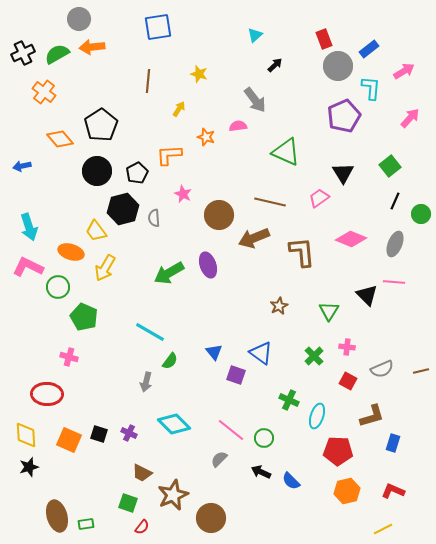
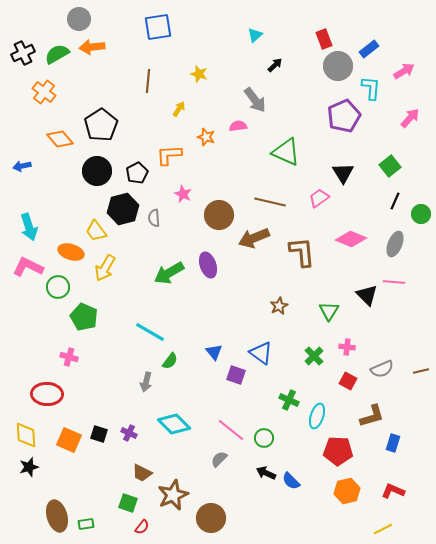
black arrow at (261, 472): moved 5 px right, 1 px down
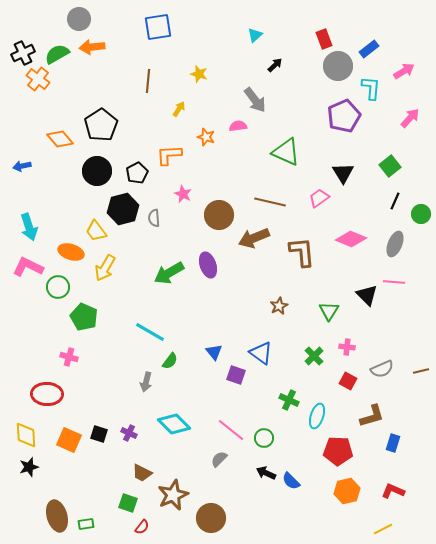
orange cross at (44, 92): moved 6 px left, 13 px up
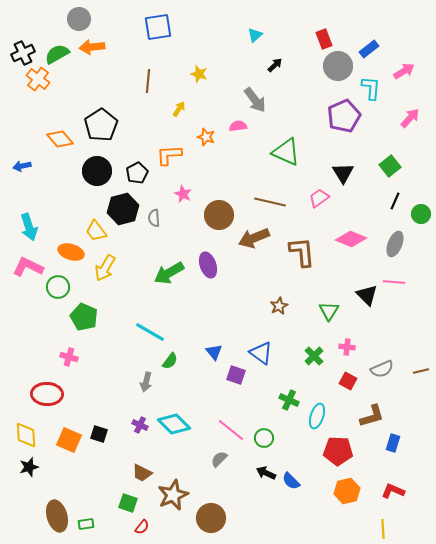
purple cross at (129, 433): moved 11 px right, 8 px up
yellow line at (383, 529): rotated 66 degrees counterclockwise
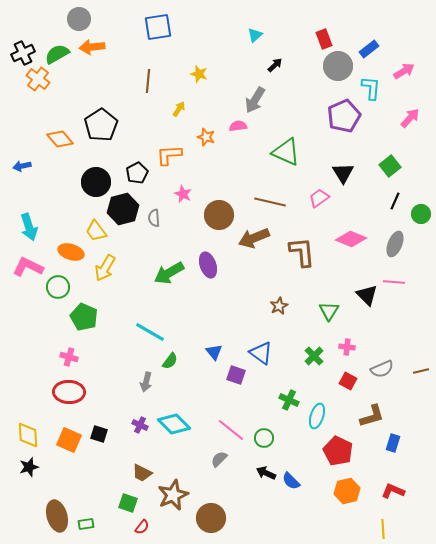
gray arrow at (255, 100): rotated 68 degrees clockwise
black circle at (97, 171): moved 1 px left, 11 px down
red ellipse at (47, 394): moved 22 px right, 2 px up
yellow diamond at (26, 435): moved 2 px right
red pentagon at (338, 451): rotated 24 degrees clockwise
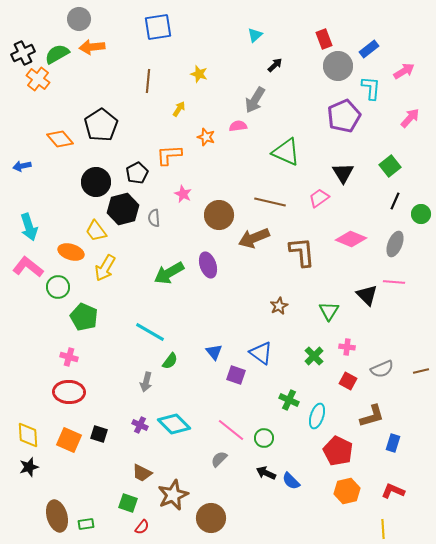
pink L-shape at (28, 267): rotated 12 degrees clockwise
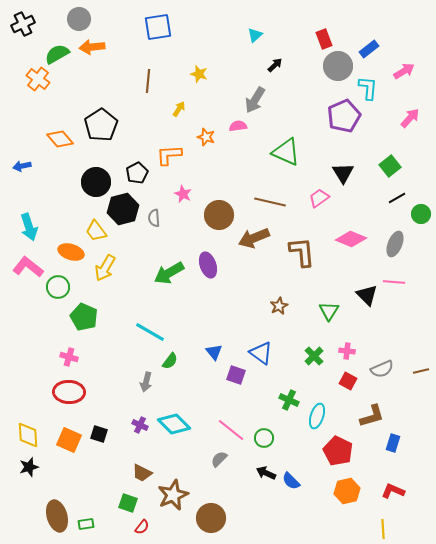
black cross at (23, 53): moved 29 px up
cyan L-shape at (371, 88): moved 3 px left
black line at (395, 201): moved 2 px right, 3 px up; rotated 36 degrees clockwise
pink cross at (347, 347): moved 4 px down
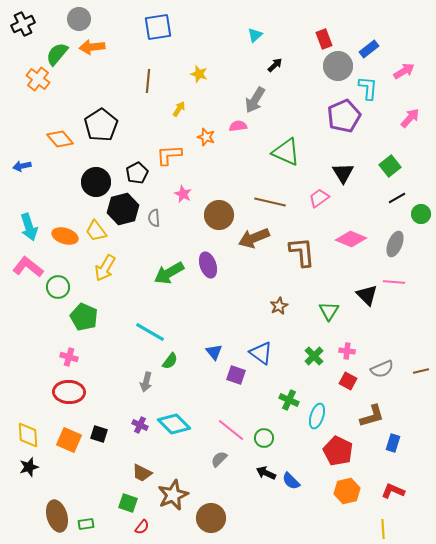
green semicircle at (57, 54): rotated 20 degrees counterclockwise
orange ellipse at (71, 252): moved 6 px left, 16 px up
